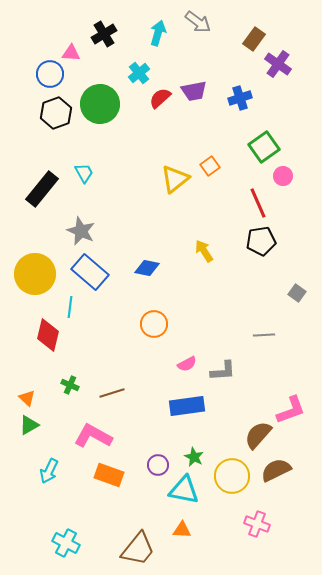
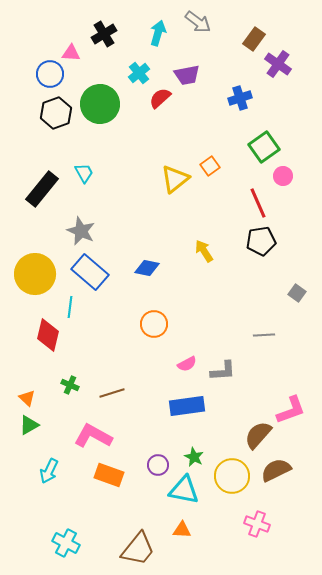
purple trapezoid at (194, 91): moved 7 px left, 16 px up
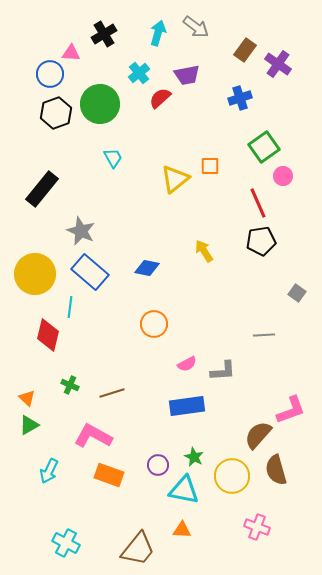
gray arrow at (198, 22): moved 2 px left, 5 px down
brown rectangle at (254, 39): moved 9 px left, 11 px down
orange square at (210, 166): rotated 36 degrees clockwise
cyan trapezoid at (84, 173): moved 29 px right, 15 px up
brown semicircle at (276, 470): rotated 80 degrees counterclockwise
pink cross at (257, 524): moved 3 px down
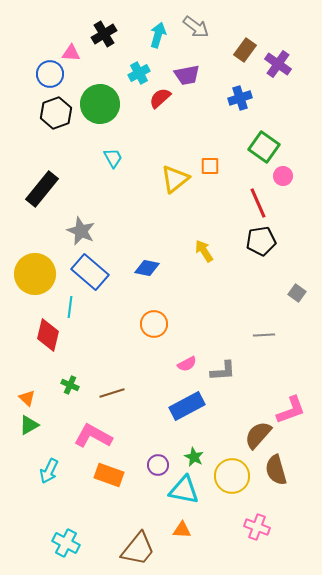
cyan arrow at (158, 33): moved 2 px down
cyan cross at (139, 73): rotated 10 degrees clockwise
green square at (264, 147): rotated 20 degrees counterclockwise
blue rectangle at (187, 406): rotated 20 degrees counterclockwise
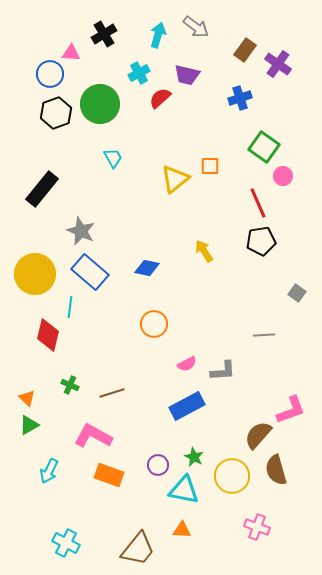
purple trapezoid at (187, 75): rotated 24 degrees clockwise
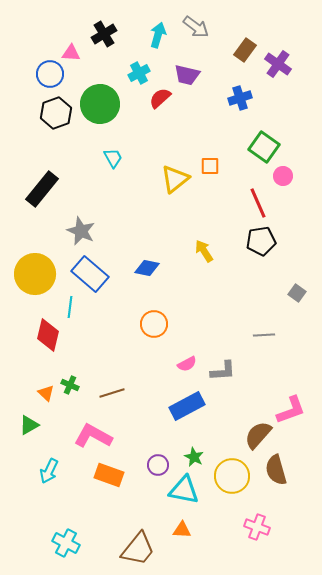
blue rectangle at (90, 272): moved 2 px down
orange triangle at (27, 398): moved 19 px right, 5 px up
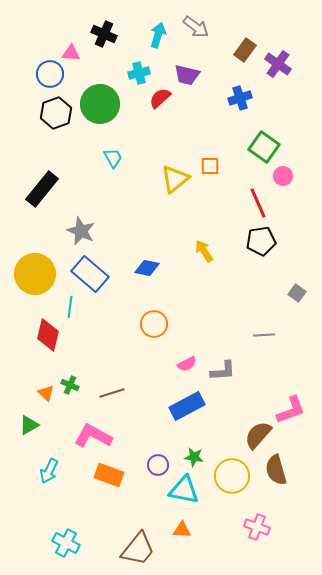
black cross at (104, 34): rotated 35 degrees counterclockwise
cyan cross at (139, 73): rotated 15 degrees clockwise
green star at (194, 457): rotated 18 degrees counterclockwise
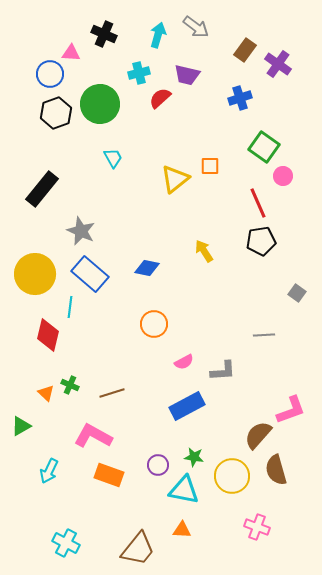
pink semicircle at (187, 364): moved 3 px left, 2 px up
green triangle at (29, 425): moved 8 px left, 1 px down
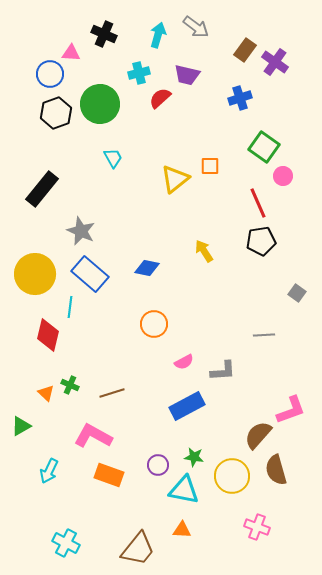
purple cross at (278, 64): moved 3 px left, 2 px up
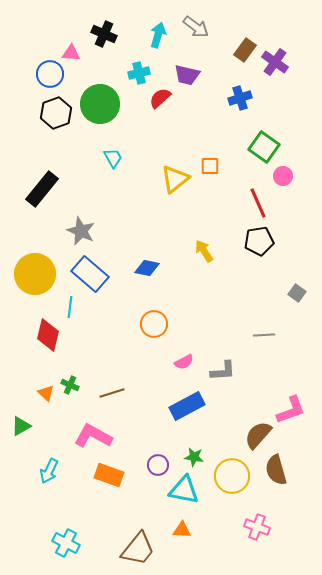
black pentagon at (261, 241): moved 2 px left
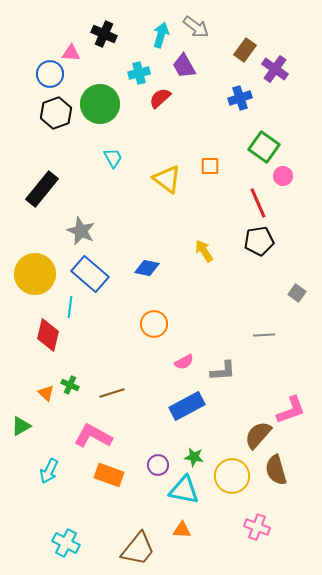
cyan arrow at (158, 35): moved 3 px right
purple cross at (275, 62): moved 7 px down
purple trapezoid at (187, 75): moved 3 px left, 9 px up; rotated 48 degrees clockwise
yellow triangle at (175, 179): moved 8 px left; rotated 44 degrees counterclockwise
